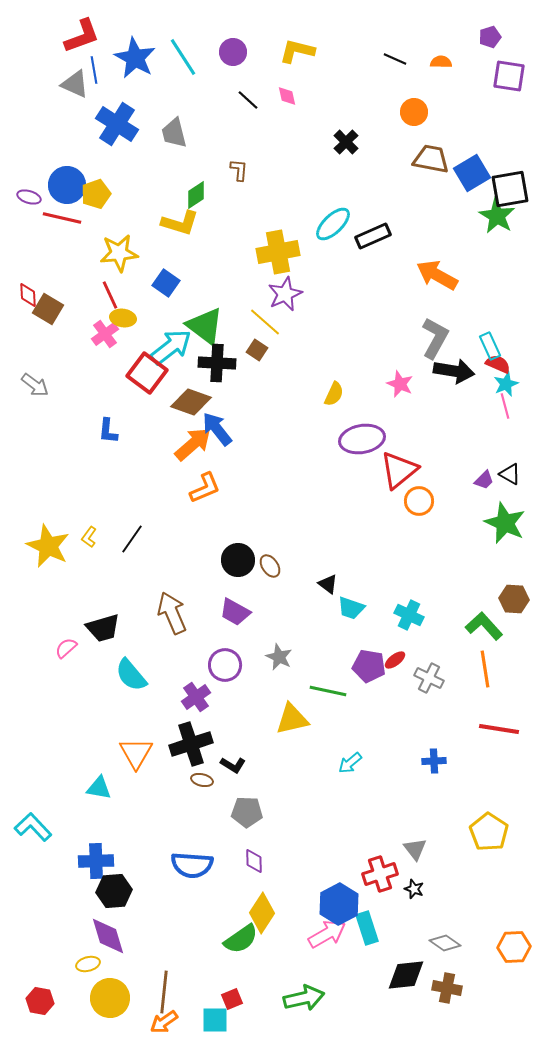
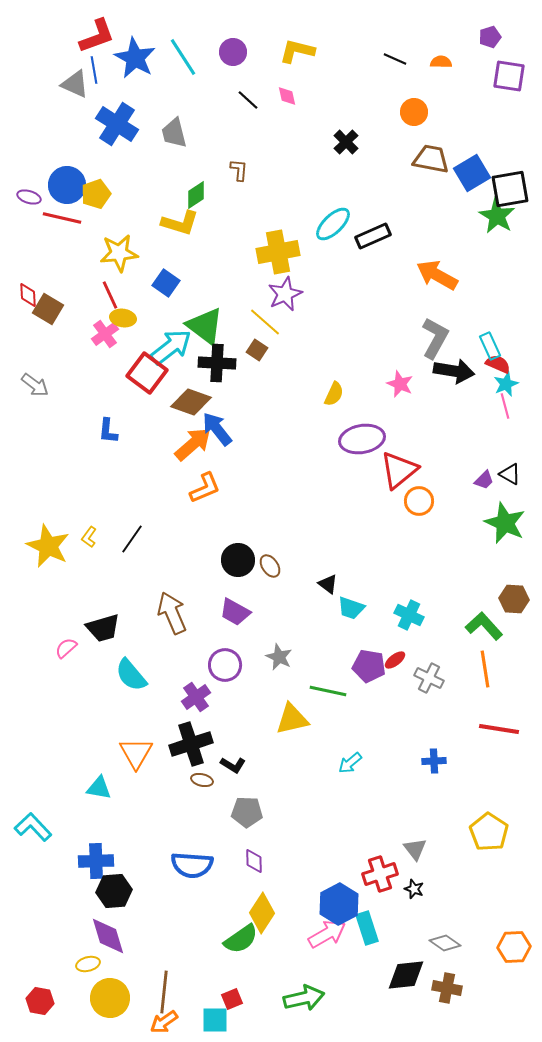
red L-shape at (82, 36): moved 15 px right
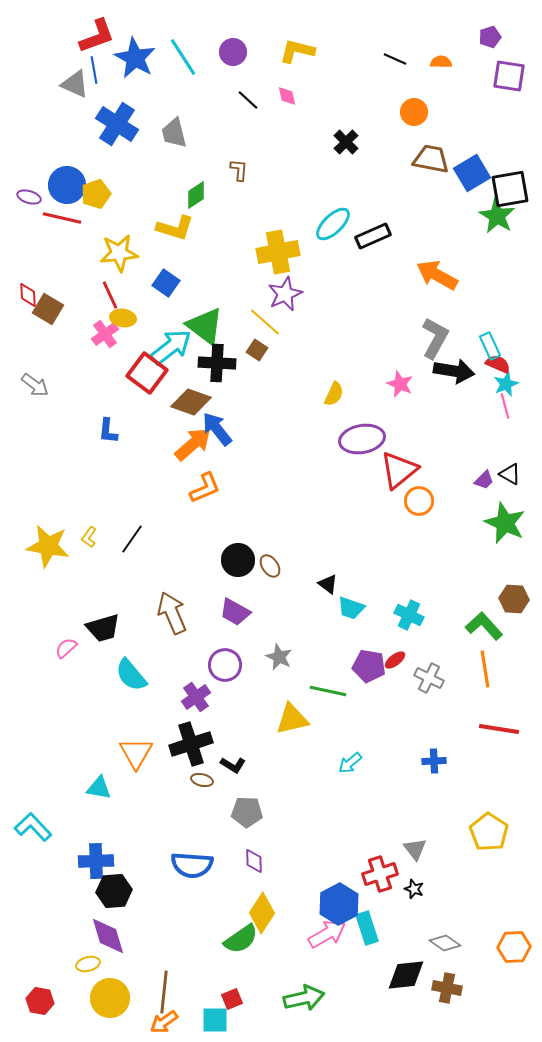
yellow L-shape at (180, 223): moved 5 px left, 5 px down
yellow star at (48, 546): rotated 15 degrees counterclockwise
